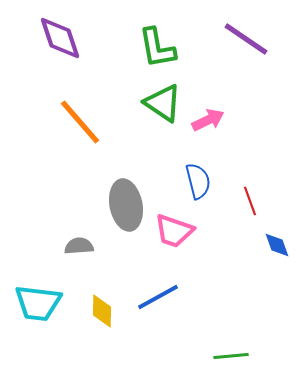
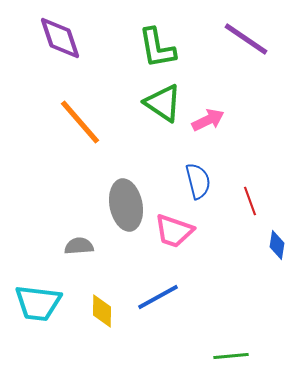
blue diamond: rotated 28 degrees clockwise
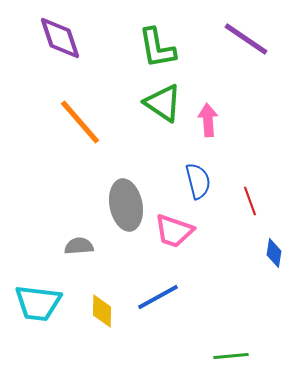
pink arrow: rotated 68 degrees counterclockwise
blue diamond: moved 3 px left, 8 px down
